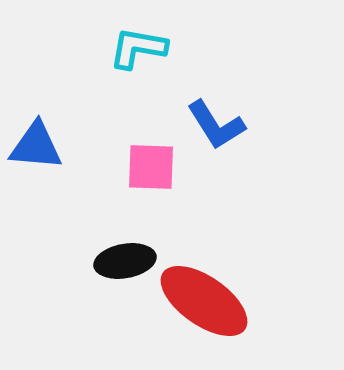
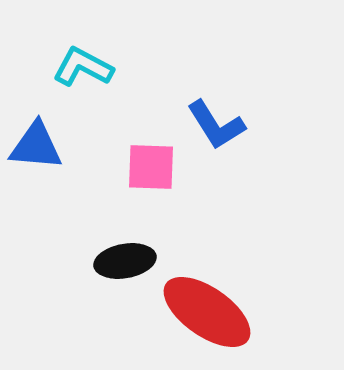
cyan L-shape: moved 55 px left, 19 px down; rotated 18 degrees clockwise
red ellipse: moved 3 px right, 11 px down
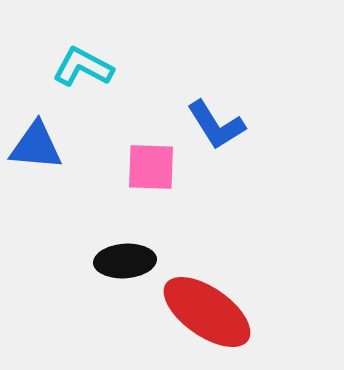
black ellipse: rotated 6 degrees clockwise
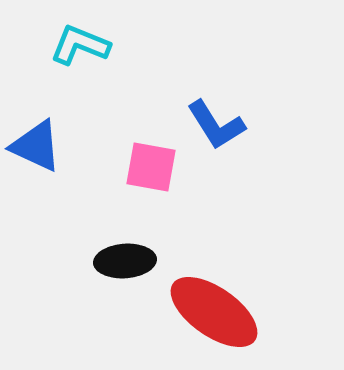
cyan L-shape: moved 3 px left, 22 px up; rotated 6 degrees counterclockwise
blue triangle: rotated 20 degrees clockwise
pink square: rotated 8 degrees clockwise
red ellipse: moved 7 px right
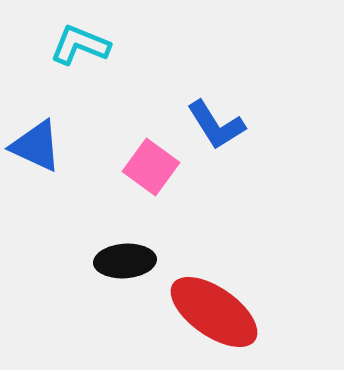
pink square: rotated 26 degrees clockwise
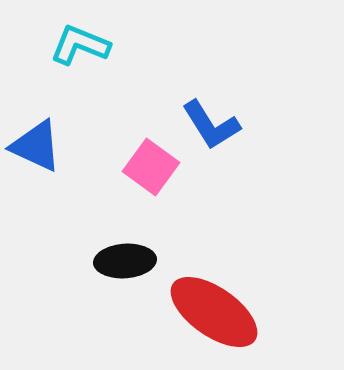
blue L-shape: moved 5 px left
